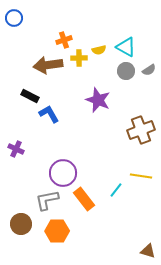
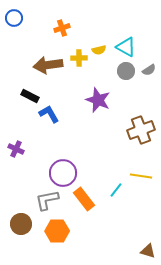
orange cross: moved 2 px left, 12 px up
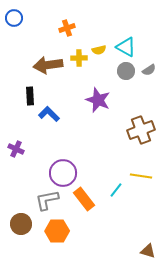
orange cross: moved 5 px right
black rectangle: rotated 60 degrees clockwise
blue L-shape: rotated 15 degrees counterclockwise
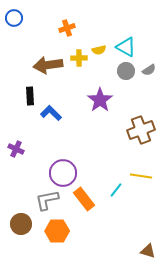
purple star: moved 2 px right; rotated 15 degrees clockwise
blue L-shape: moved 2 px right, 1 px up
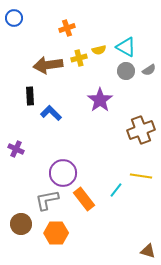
yellow cross: rotated 14 degrees counterclockwise
orange hexagon: moved 1 px left, 2 px down
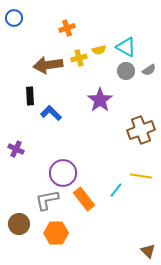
brown circle: moved 2 px left
brown triangle: rotated 28 degrees clockwise
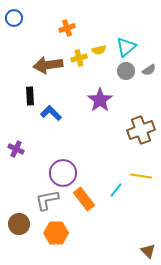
cyan triangle: rotated 50 degrees clockwise
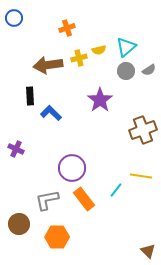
brown cross: moved 2 px right
purple circle: moved 9 px right, 5 px up
orange hexagon: moved 1 px right, 4 px down
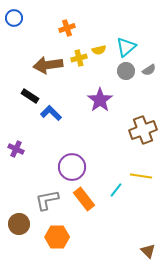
black rectangle: rotated 54 degrees counterclockwise
purple circle: moved 1 px up
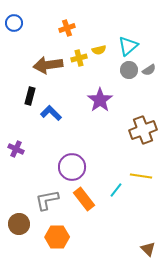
blue circle: moved 5 px down
cyan triangle: moved 2 px right, 1 px up
gray circle: moved 3 px right, 1 px up
black rectangle: rotated 72 degrees clockwise
brown triangle: moved 2 px up
